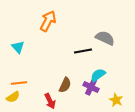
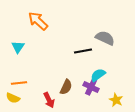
orange arrow: moved 10 px left; rotated 75 degrees counterclockwise
cyan triangle: rotated 16 degrees clockwise
brown semicircle: moved 1 px right, 2 px down
yellow semicircle: moved 1 px down; rotated 56 degrees clockwise
red arrow: moved 1 px left, 1 px up
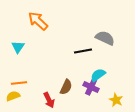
yellow semicircle: moved 2 px up; rotated 136 degrees clockwise
